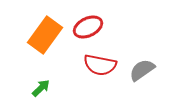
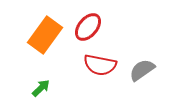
red ellipse: rotated 24 degrees counterclockwise
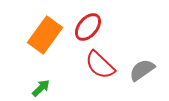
red semicircle: rotated 32 degrees clockwise
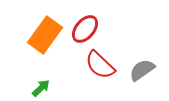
red ellipse: moved 3 px left, 2 px down
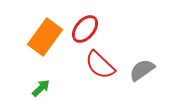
orange rectangle: moved 2 px down
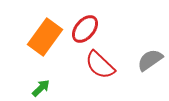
gray semicircle: moved 8 px right, 10 px up
